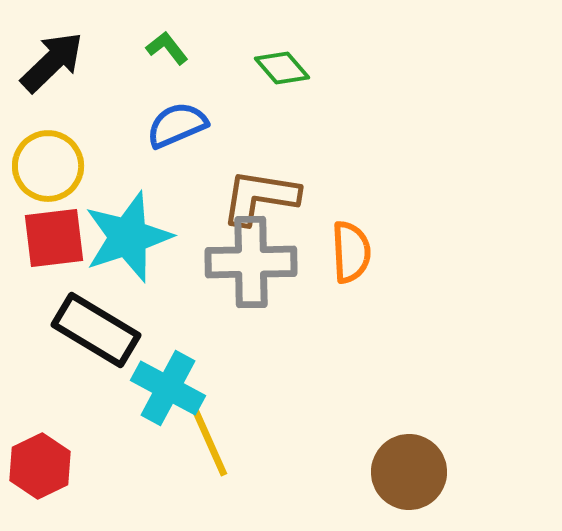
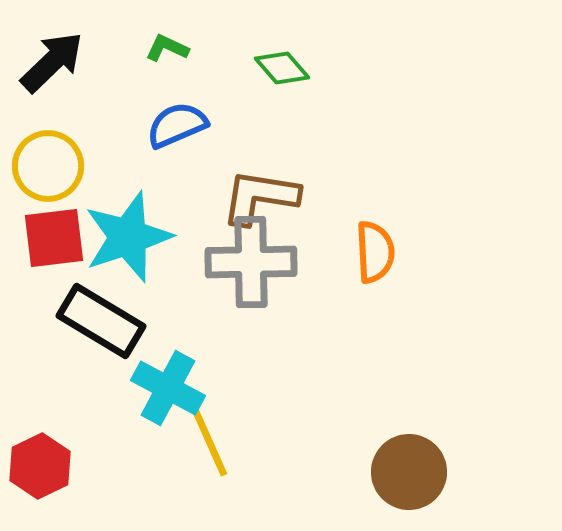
green L-shape: rotated 27 degrees counterclockwise
orange semicircle: moved 24 px right
black rectangle: moved 5 px right, 9 px up
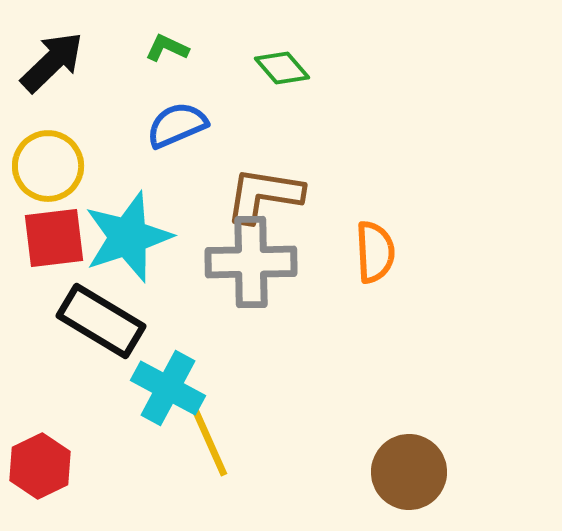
brown L-shape: moved 4 px right, 2 px up
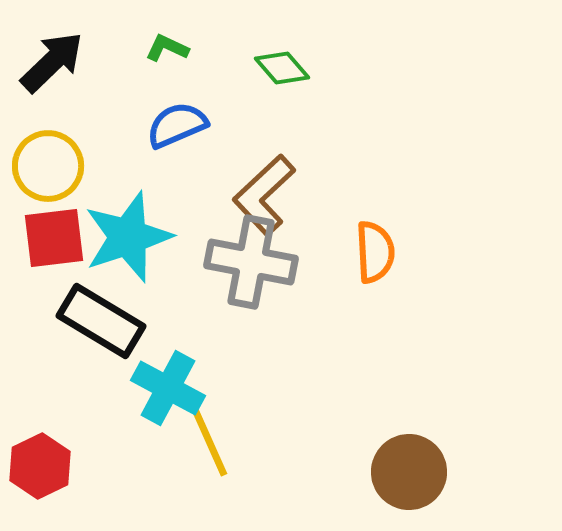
brown L-shape: rotated 52 degrees counterclockwise
gray cross: rotated 12 degrees clockwise
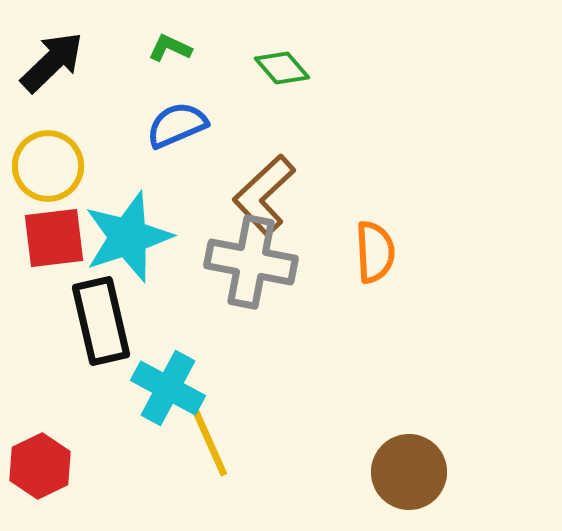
green L-shape: moved 3 px right
black rectangle: rotated 46 degrees clockwise
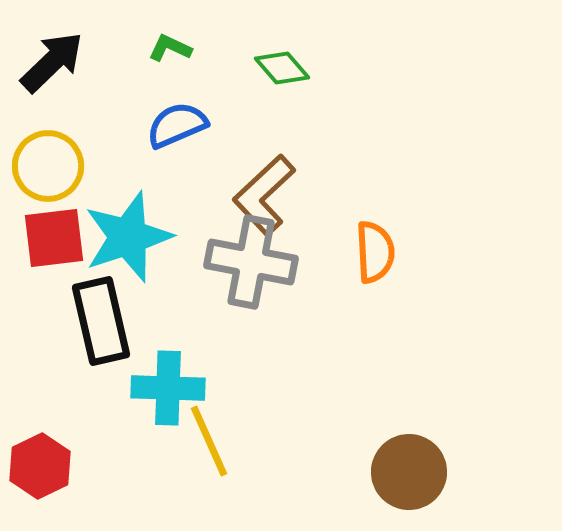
cyan cross: rotated 26 degrees counterclockwise
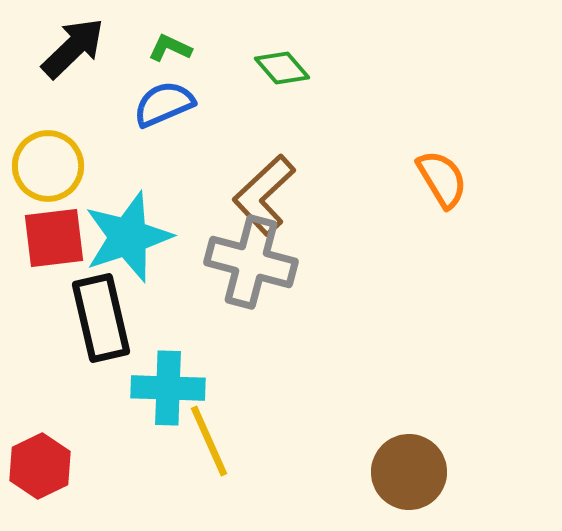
black arrow: moved 21 px right, 14 px up
blue semicircle: moved 13 px left, 21 px up
orange semicircle: moved 67 px right, 73 px up; rotated 28 degrees counterclockwise
gray cross: rotated 4 degrees clockwise
black rectangle: moved 3 px up
